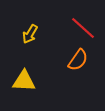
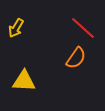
yellow arrow: moved 14 px left, 6 px up
orange semicircle: moved 2 px left, 2 px up
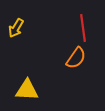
red line: rotated 40 degrees clockwise
yellow triangle: moved 3 px right, 9 px down
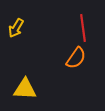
yellow triangle: moved 2 px left, 1 px up
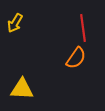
yellow arrow: moved 1 px left, 5 px up
yellow triangle: moved 3 px left
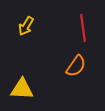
yellow arrow: moved 11 px right, 3 px down
orange semicircle: moved 8 px down
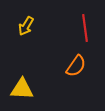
red line: moved 2 px right
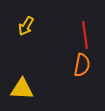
red line: moved 7 px down
orange semicircle: moved 6 px right, 1 px up; rotated 25 degrees counterclockwise
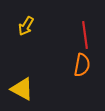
yellow triangle: rotated 25 degrees clockwise
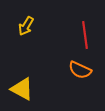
orange semicircle: moved 2 px left, 5 px down; rotated 105 degrees clockwise
